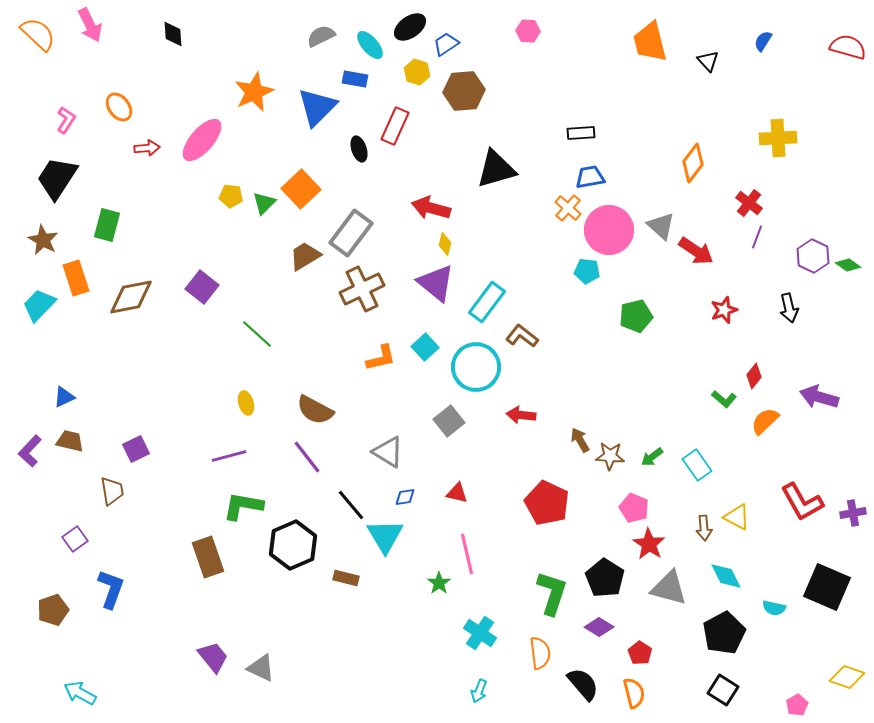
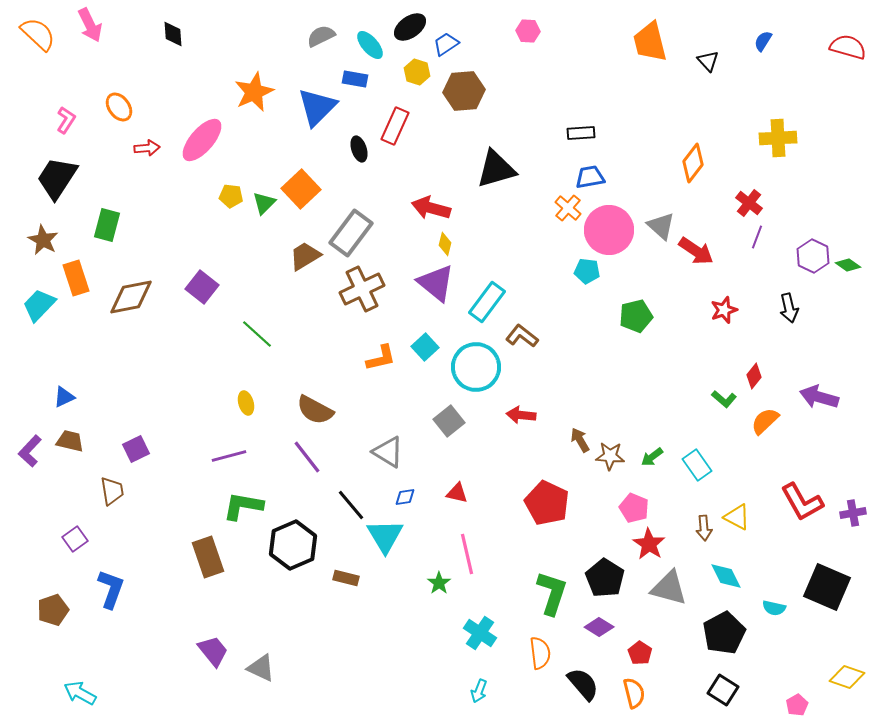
purple trapezoid at (213, 657): moved 6 px up
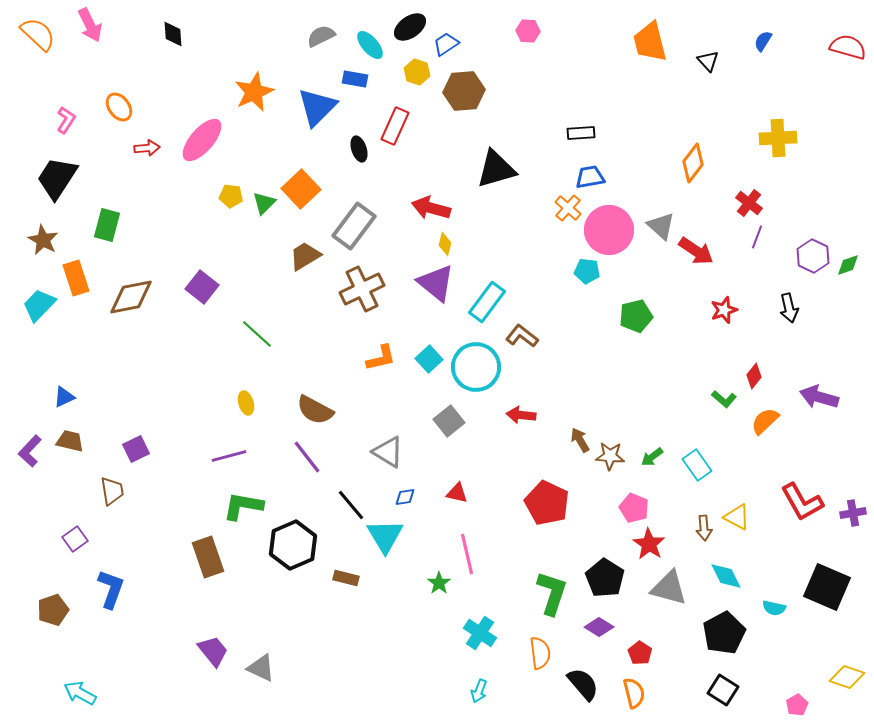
gray rectangle at (351, 233): moved 3 px right, 7 px up
green diamond at (848, 265): rotated 55 degrees counterclockwise
cyan square at (425, 347): moved 4 px right, 12 px down
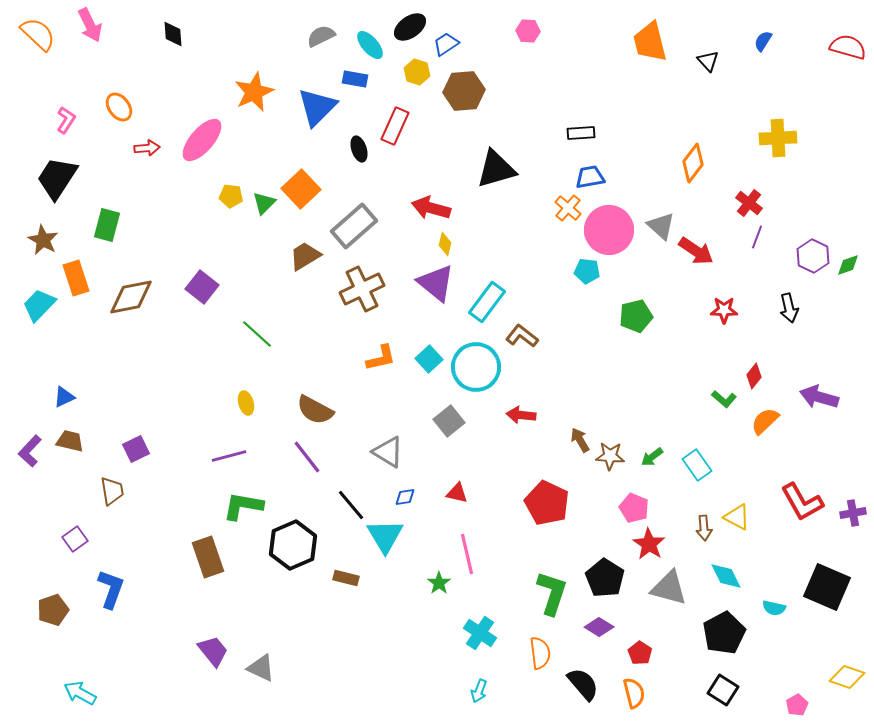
gray rectangle at (354, 226): rotated 12 degrees clockwise
red star at (724, 310): rotated 20 degrees clockwise
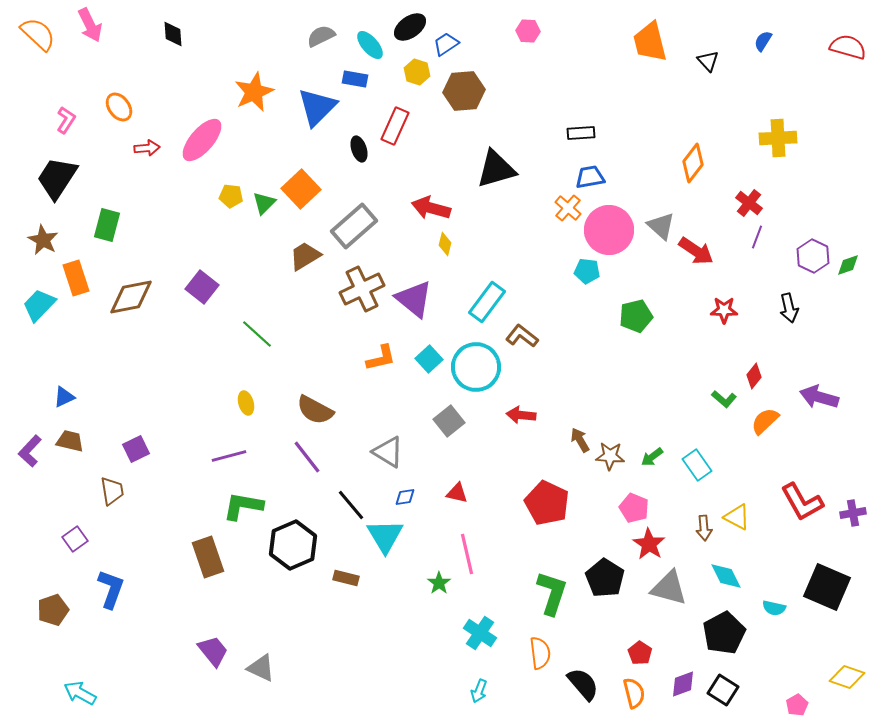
purple triangle at (436, 283): moved 22 px left, 16 px down
purple diamond at (599, 627): moved 84 px right, 57 px down; rotated 52 degrees counterclockwise
